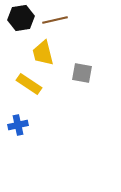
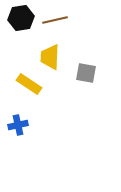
yellow trapezoid: moved 7 px right, 4 px down; rotated 16 degrees clockwise
gray square: moved 4 px right
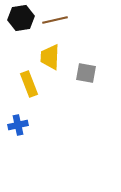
yellow rectangle: rotated 35 degrees clockwise
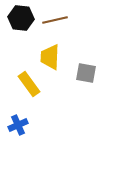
black hexagon: rotated 15 degrees clockwise
yellow rectangle: rotated 15 degrees counterclockwise
blue cross: rotated 12 degrees counterclockwise
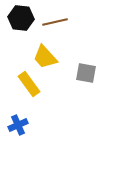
brown line: moved 2 px down
yellow trapezoid: moved 5 px left; rotated 44 degrees counterclockwise
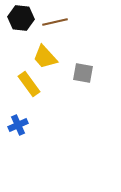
gray square: moved 3 px left
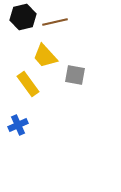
black hexagon: moved 2 px right, 1 px up; rotated 20 degrees counterclockwise
yellow trapezoid: moved 1 px up
gray square: moved 8 px left, 2 px down
yellow rectangle: moved 1 px left
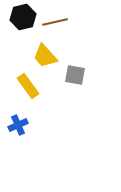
yellow rectangle: moved 2 px down
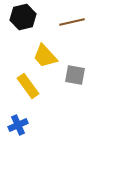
brown line: moved 17 px right
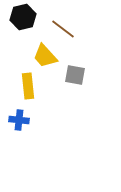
brown line: moved 9 px left, 7 px down; rotated 50 degrees clockwise
yellow rectangle: rotated 30 degrees clockwise
blue cross: moved 1 px right, 5 px up; rotated 30 degrees clockwise
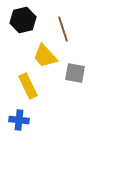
black hexagon: moved 3 px down
brown line: rotated 35 degrees clockwise
gray square: moved 2 px up
yellow rectangle: rotated 20 degrees counterclockwise
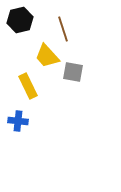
black hexagon: moved 3 px left
yellow trapezoid: moved 2 px right
gray square: moved 2 px left, 1 px up
blue cross: moved 1 px left, 1 px down
